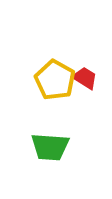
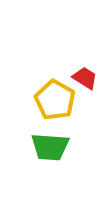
yellow pentagon: moved 20 px down
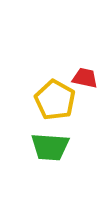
red trapezoid: rotated 20 degrees counterclockwise
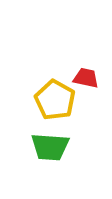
red trapezoid: moved 1 px right
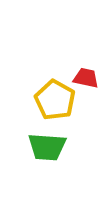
green trapezoid: moved 3 px left
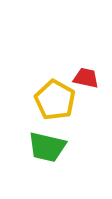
green trapezoid: rotated 9 degrees clockwise
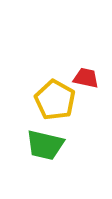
green trapezoid: moved 2 px left, 2 px up
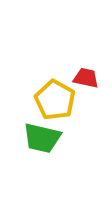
green trapezoid: moved 3 px left, 7 px up
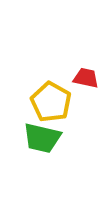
yellow pentagon: moved 4 px left, 2 px down
